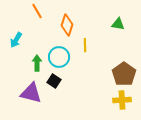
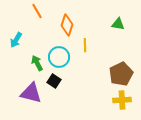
green arrow: rotated 28 degrees counterclockwise
brown pentagon: moved 3 px left; rotated 10 degrees clockwise
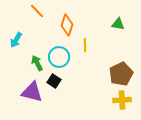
orange line: rotated 14 degrees counterclockwise
purple triangle: moved 1 px right, 1 px up
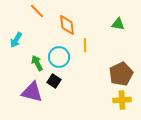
orange diamond: rotated 25 degrees counterclockwise
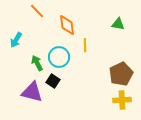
black square: moved 1 px left
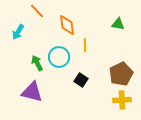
cyan arrow: moved 2 px right, 8 px up
black square: moved 28 px right, 1 px up
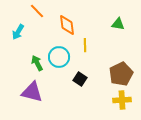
black square: moved 1 px left, 1 px up
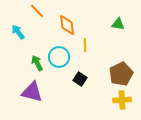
cyan arrow: rotated 112 degrees clockwise
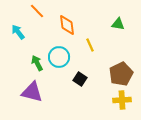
yellow line: moved 5 px right; rotated 24 degrees counterclockwise
